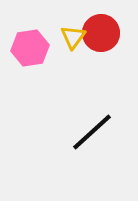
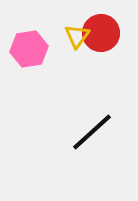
yellow triangle: moved 4 px right, 1 px up
pink hexagon: moved 1 px left, 1 px down
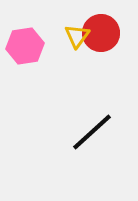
pink hexagon: moved 4 px left, 3 px up
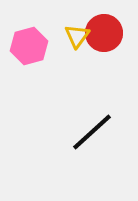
red circle: moved 3 px right
pink hexagon: moved 4 px right; rotated 6 degrees counterclockwise
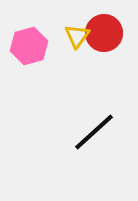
black line: moved 2 px right
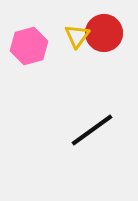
black line: moved 2 px left, 2 px up; rotated 6 degrees clockwise
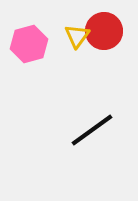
red circle: moved 2 px up
pink hexagon: moved 2 px up
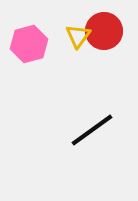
yellow triangle: moved 1 px right
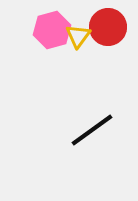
red circle: moved 4 px right, 4 px up
pink hexagon: moved 23 px right, 14 px up
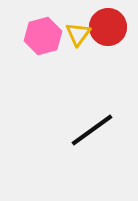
pink hexagon: moved 9 px left, 6 px down
yellow triangle: moved 2 px up
